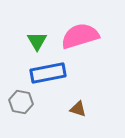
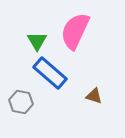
pink semicircle: moved 5 px left, 5 px up; rotated 48 degrees counterclockwise
blue rectangle: moved 2 px right; rotated 52 degrees clockwise
brown triangle: moved 16 px right, 13 px up
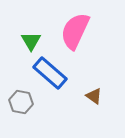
green triangle: moved 6 px left
brown triangle: rotated 18 degrees clockwise
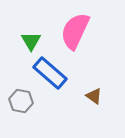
gray hexagon: moved 1 px up
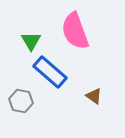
pink semicircle: rotated 45 degrees counterclockwise
blue rectangle: moved 1 px up
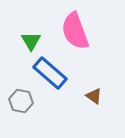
blue rectangle: moved 1 px down
